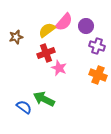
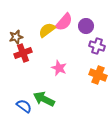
red cross: moved 23 px left
blue semicircle: moved 1 px up
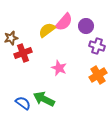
brown star: moved 5 px left, 1 px down
orange cross: rotated 36 degrees clockwise
blue semicircle: moved 1 px left, 3 px up
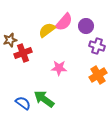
brown star: moved 1 px left, 2 px down
pink star: rotated 21 degrees counterclockwise
green arrow: rotated 10 degrees clockwise
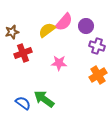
brown star: moved 2 px right, 8 px up
pink star: moved 5 px up
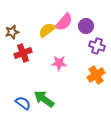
orange cross: moved 2 px left
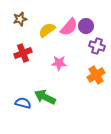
pink semicircle: moved 5 px right, 5 px down
brown star: moved 8 px right, 13 px up
green arrow: moved 1 px right, 2 px up; rotated 10 degrees counterclockwise
blue semicircle: rotated 21 degrees counterclockwise
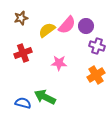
brown star: moved 1 px right, 1 px up
pink semicircle: moved 2 px left, 2 px up
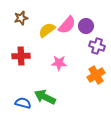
red cross: moved 2 px left, 3 px down; rotated 18 degrees clockwise
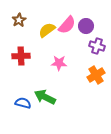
brown star: moved 2 px left, 2 px down; rotated 16 degrees counterclockwise
